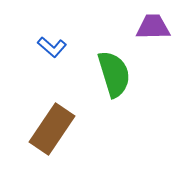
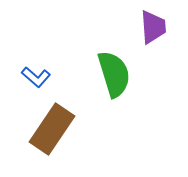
purple trapezoid: rotated 87 degrees clockwise
blue L-shape: moved 16 px left, 30 px down
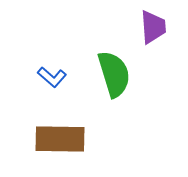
blue L-shape: moved 16 px right
brown rectangle: moved 8 px right, 10 px down; rotated 57 degrees clockwise
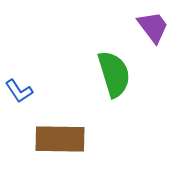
purple trapezoid: rotated 33 degrees counterclockwise
blue L-shape: moved 33 px left, 14 px down; rotated 16 degrees clockwise
